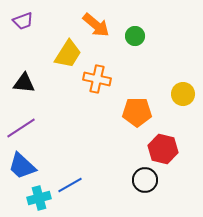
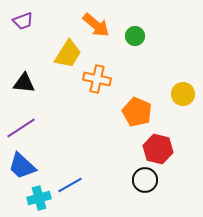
orange pentagon: rotated 24 degrees clockwise
red hexagon: moved 5 px left
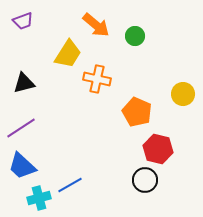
black triangle: rotated 20 degrees counterclockwise
